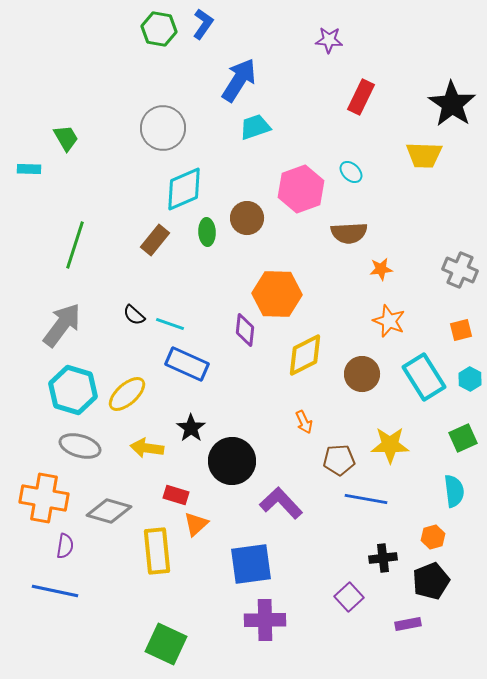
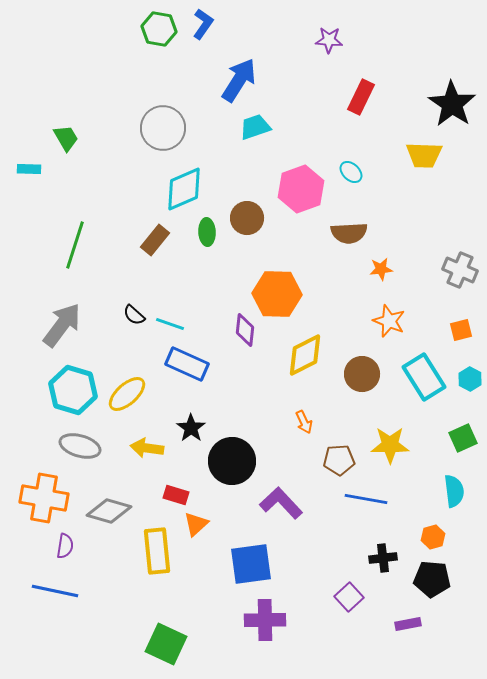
black pentagon at (431, 581): moved 1 px right, 2 px up; rotated 27 degrees clockwise
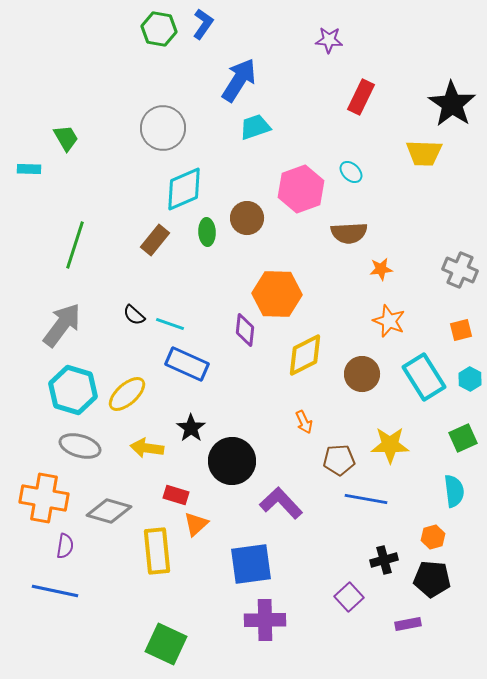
yellow trapezoid at (424, 155): moved 2 px up
black cross at (383, 558): moved 1 px right, 2 px down; rotated 8 degrees counterclockwise
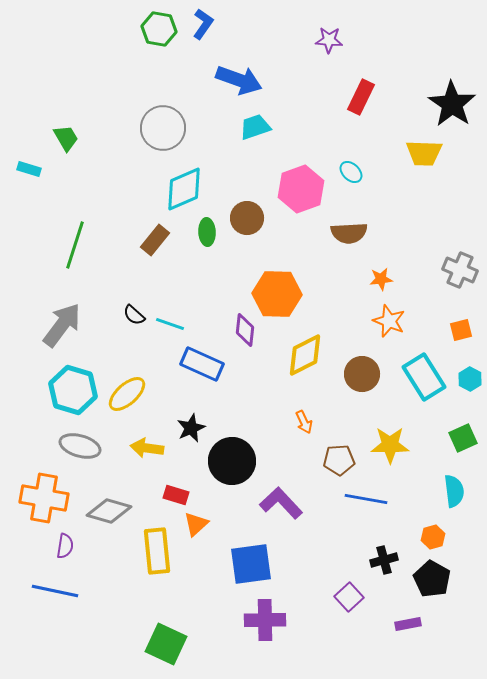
blue arrow at (239, 80): rotated 78 degrees clockwise
cyan rectangle at (29, 169): rotated 15 degrees clockwise
orange star at (381, 269): moved 10 px down
blue rectangle at (187, 364): moved 15 px right
black star at (191, 428): rotated 12 degrees clockwise
black pentagon at (432, 579): rotated 24 degrees clockwise
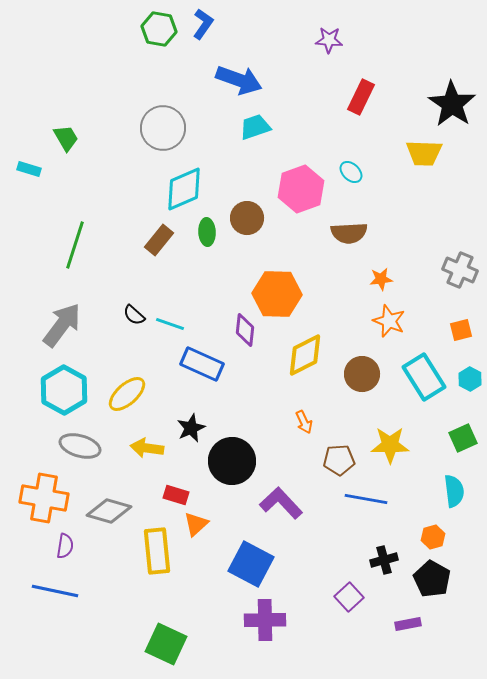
brown rectangle at (155, 240): moved 4 px right
cyan hexagon at (73, 390): moved 9 px left; rotated 12 degrees clockwise
blue square at (251, 564): rotated 36 degrees clockwise
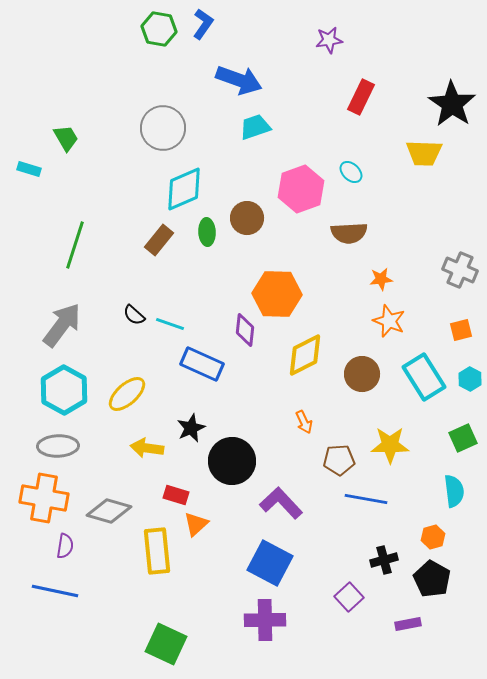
purple star at (329, 40): rotated 12 degrees counterclockwise
gray ellipse at (80, 446): moved 22 px left; rotated 18 degrees counterclockwise
blue square at (251, 564): moved 19 px right, 1 px up
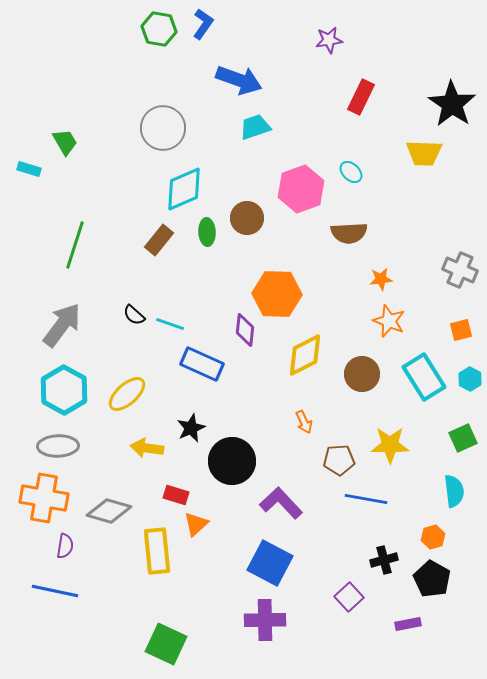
green trapezoid at (66, 138): moved 1 px left, 4 px down
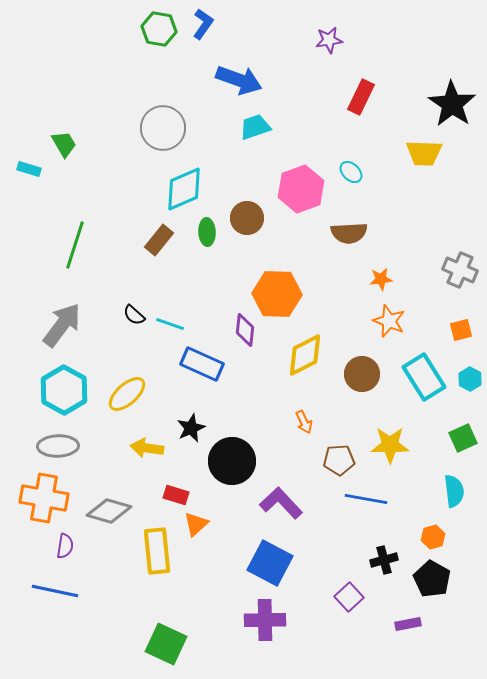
green trapezoid at (65, 142): moved 1 px left, 2 px down
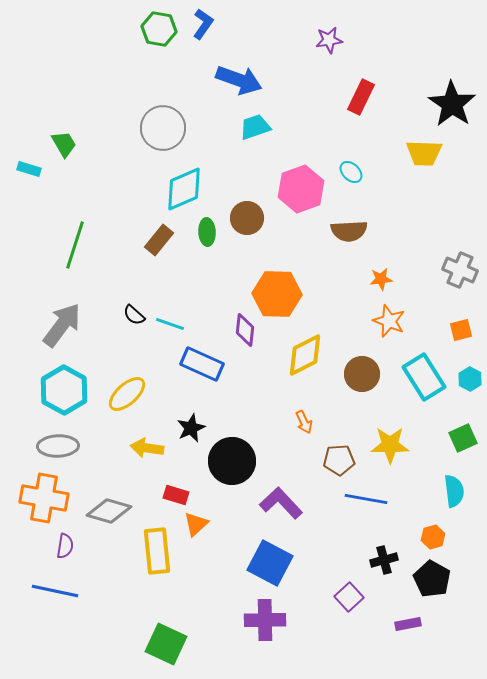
brown semicircle at (349, 233): moved 2 px up
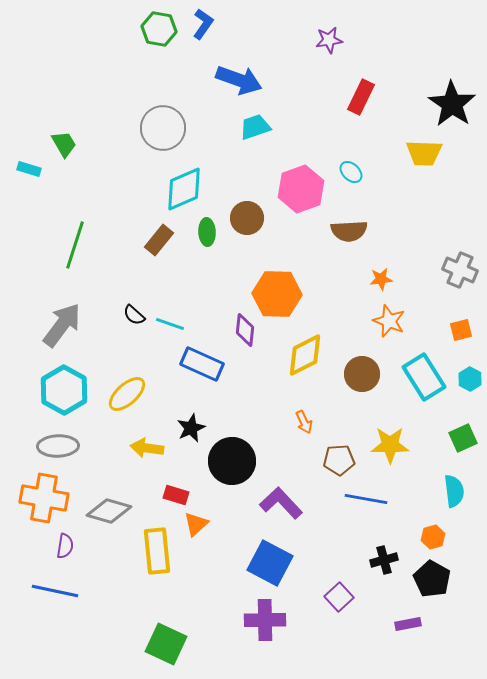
purple square at (349, 597): moved 10 px left
